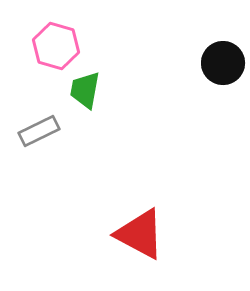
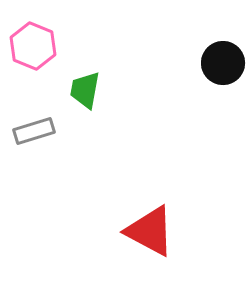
pink hexagon: moved 23 px left; rotated 6 degrees clockwise
gray rectangle: moved 5 px left; rotated 9 degrees clockwise
red triangle: moved 10 px right, 3 px up
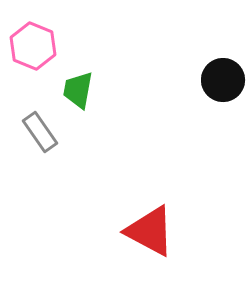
black circle: moved 17 px down
green trapezoid: moved 7 px left
gray rectangle: moved 6 px right, 1 px down; rotated 72 degrees clockwise
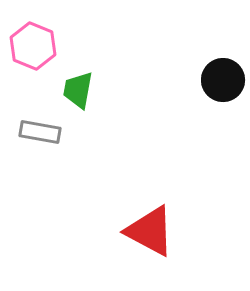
gray rectangle: rotated 45 degrees counterclockwise
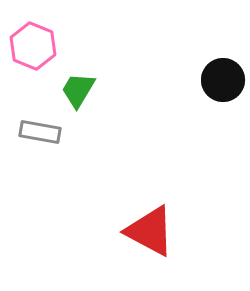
green trapezoid: rotated 21 degrees clockwise
